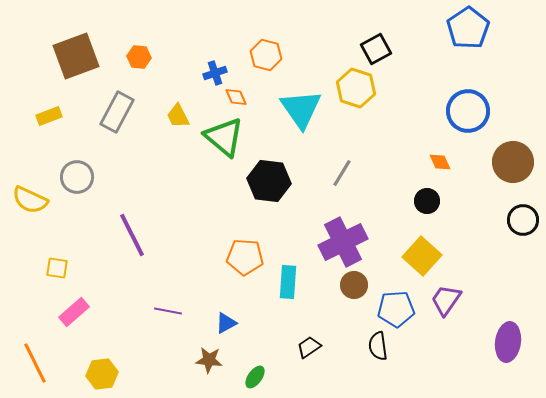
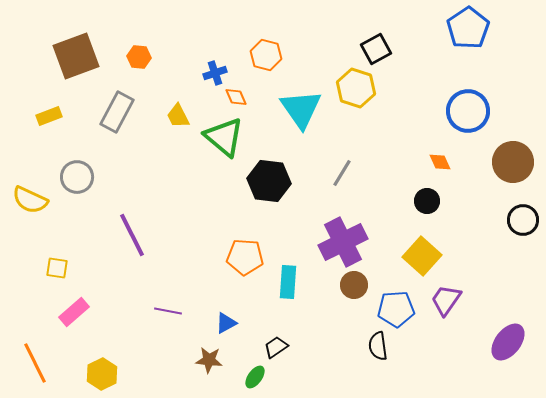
purple ellipse at (508, 342): rotated 30 degrees clockwise
black trapezoid at (309, 347): moved 33 px left
yellow hexagon at (102, 374): rotated 20 degrees counterclockwise
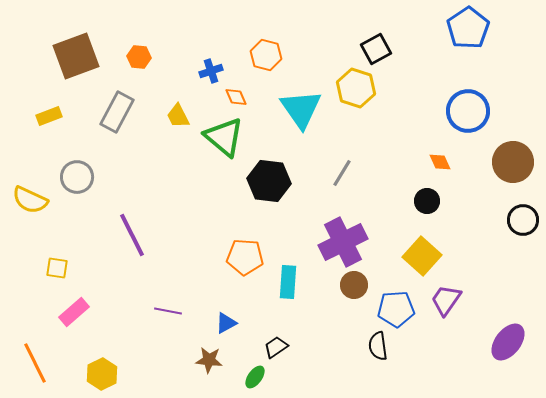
blue cross at (215, 73): moved 4 px left, 2 px up
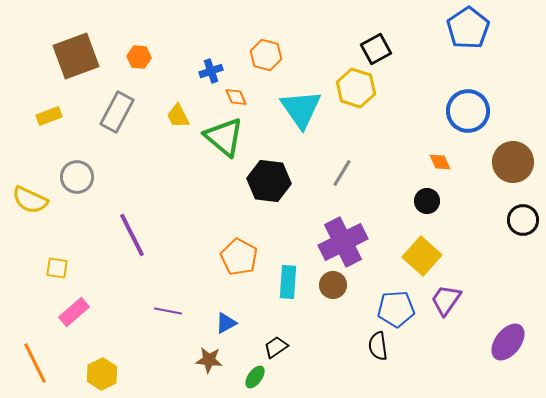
orange pentagon at (245, 257): moved 6 px left; rotated 24 degrees clockwise
brown circle at (354, 285): moved 21 px left
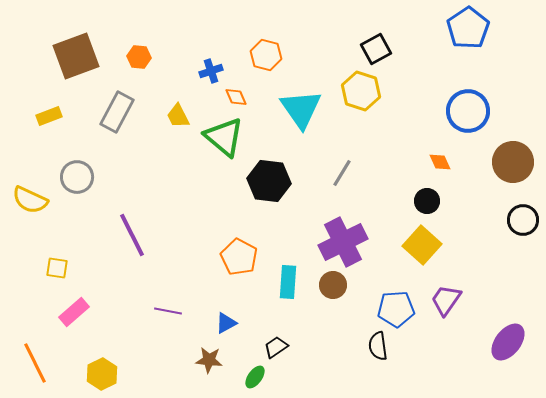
yellow hexagon at (356, 88): moved 5 px right, 3 px down
yellow square at (422, 256): moved 11 px up
